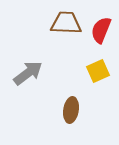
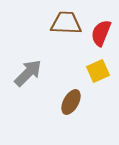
red semicircle: moved 3 px down
gray arrow: rotated 8 degrees counterclockwise
brown ellipse: moved 8 px up; rotated 20 degrees clockwise
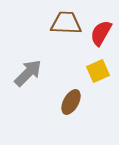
red semicircle: rotated 8 degrees clockwise
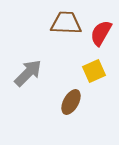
yellow square: moved 4 px left
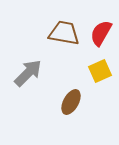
brown trapezoid: moved 2 px left, 10 px down; rotated 8 degrees clockwise
yellow square: moved 6 px right
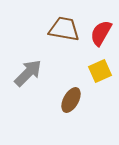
brown trapezoid: moved 4 px up
brown ellipse: moved 2 px up
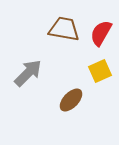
brown ellipse: rotated 15 degrees clockwise
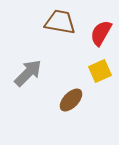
brown trapezoid: moved 4 px left, 7 px up
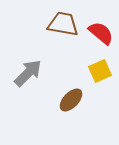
brown trapezoid: moved 3 px right, 2 px down
red semicircle: rotated 100 degrees clockwise
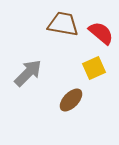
yellow square: moved 6 px left, 3 px up
